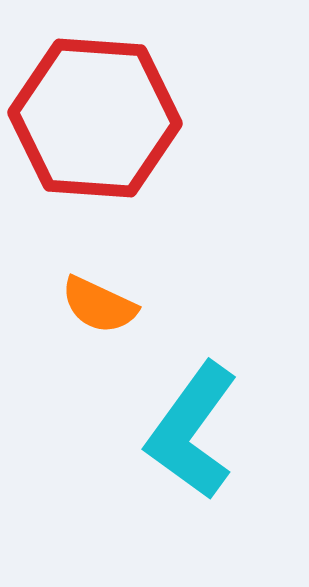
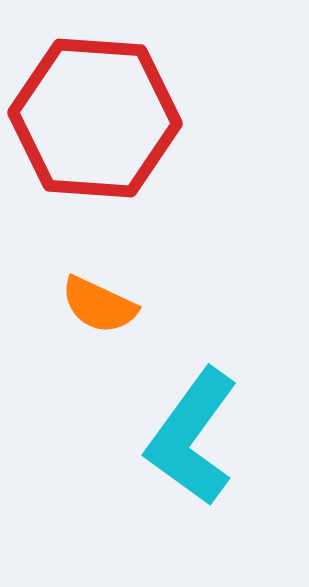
cyan L-shape: moved 6 px down
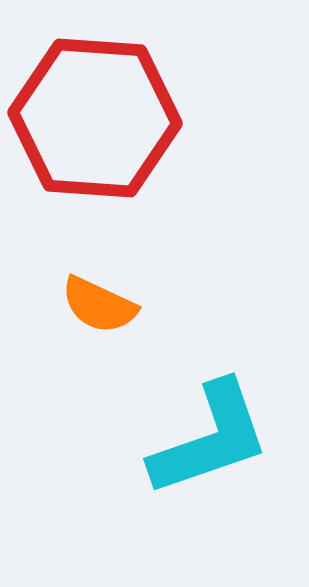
cyan L-shape: moved 18 px right, 2 px down; rotated 145 degrees counterclockwise
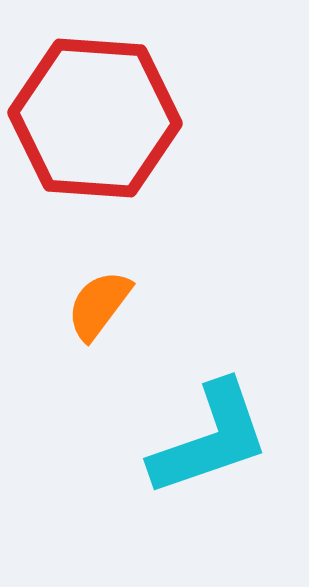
orange semicircle: rotated 102 degrees clockwise
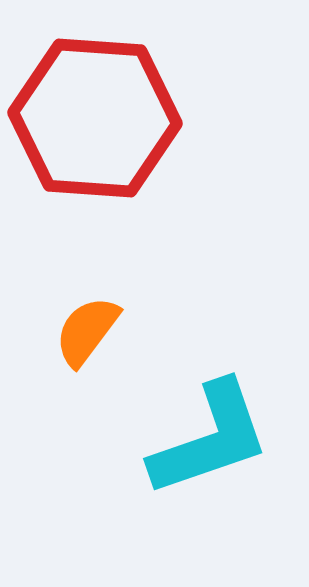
orange semicircle: moved 12 px left, 26 px down
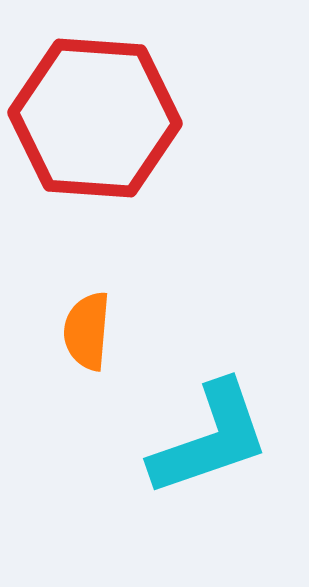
orange semicircle: rotated 32 degrees counterclockwise
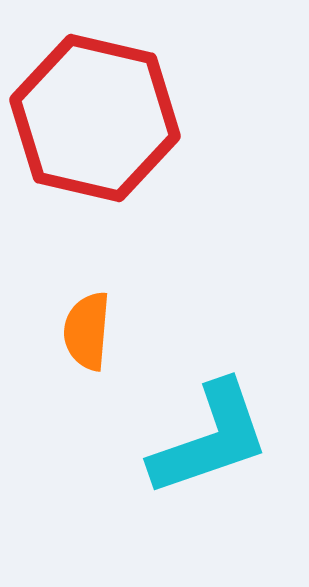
red hexagon: rotated 9 degrees clockwise
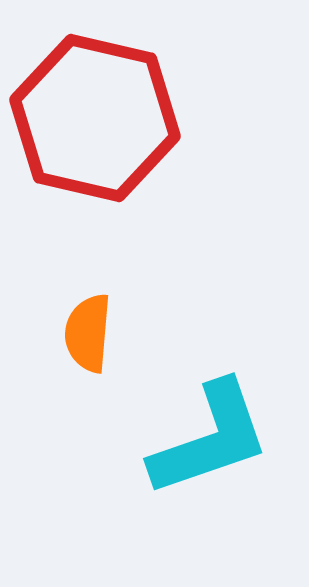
orange semicircle: moved 1 px right, 2 px down
